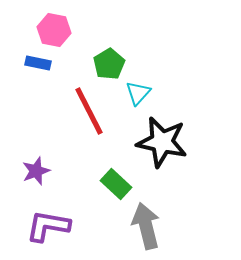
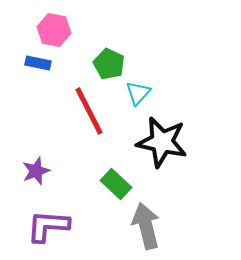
green pentagon: rotated 16 degrees counterclockwise
purple L-shape: rotated 6 degrees counterclockwise
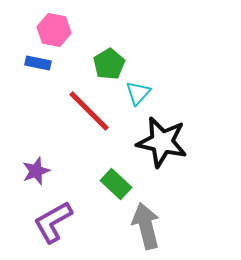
green pentagon: rotated 16 degrees clockwise
red line: rotated 18 degrees counterclockwise
purple L-shape: moved 5 px right, 4 px up; rotated 33 degrees counterclockwise
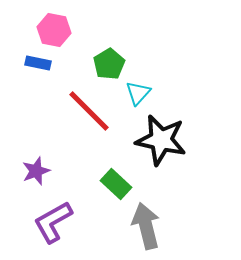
black star: moved 1 px left, 2 px up
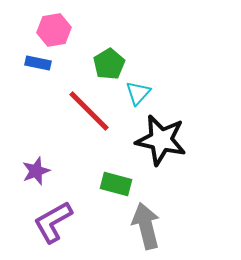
pink hexagon: rotated 20 degrees counterclockwise
green rectangle: rotated 28 degrees counterclockwise
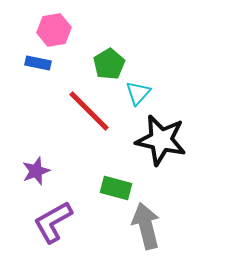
green rectangle: moved 4 px down
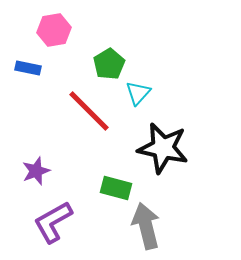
blue rectangle: moved 10 px left, 5 px down
black star: moved 2 px right, 8 px down
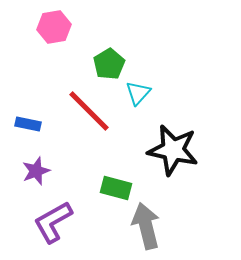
pink hexagon: moved 3 px up
blue rectangle: moved 56 px down
black star: moved 10 px right, 2 px down
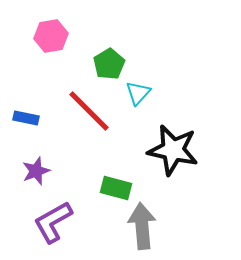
pink hexagon: moved 3 px left, 9 px down
blue rectangle: moved 2 px left, 6 px up
gray arrow: moved 4 px left; rotated 9 degrees clockwise
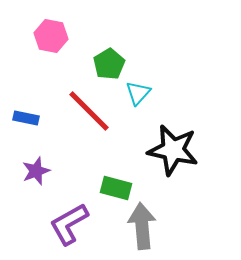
pink hexagon: rotated 20 degrees clockwise
purple L-shape: moved 16 px right, 2 px down
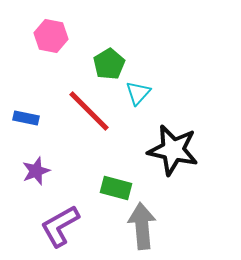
purple L-shape: moved 9 px left, 2 px down
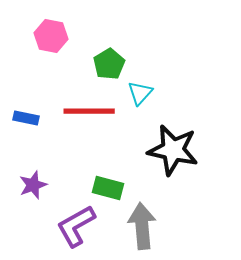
cyan triangle: moved 2 px right
red line: rotated 45 degrees counterclockwise
purple star: moved 3 px left, 14 px down
green rectangle: moved 8 px left
purple L-shape: moved 16 px right
